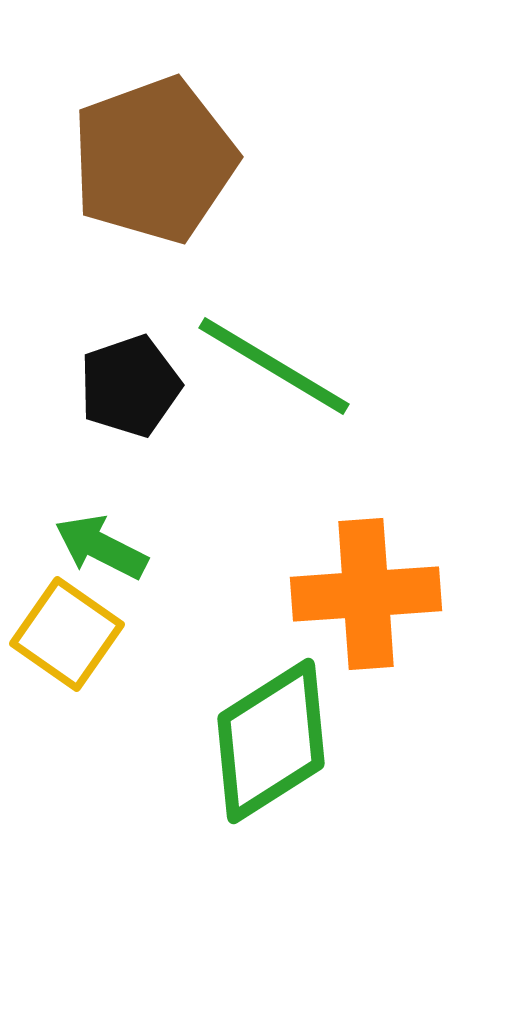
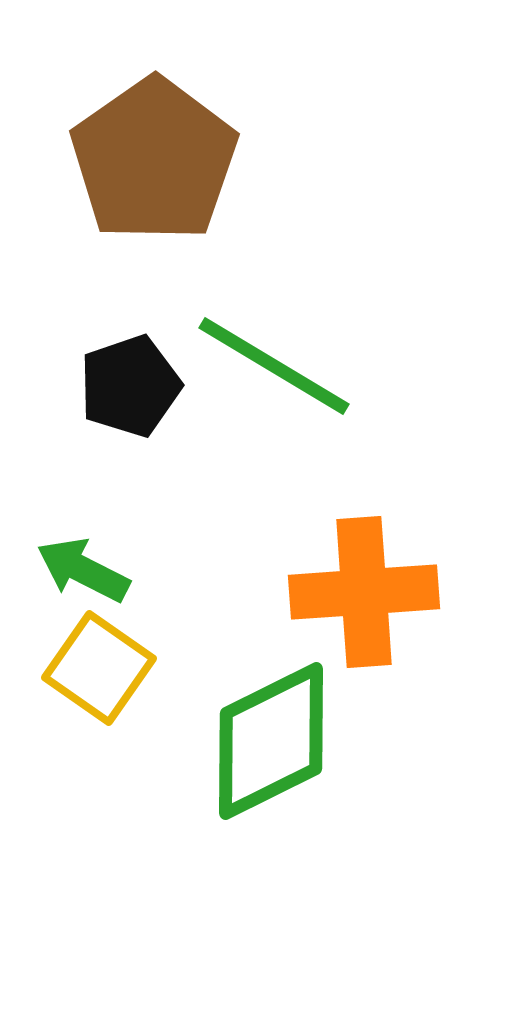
brown pentagon: rotated 15 degrees counterclockwise
green arrow: moved 18 px left, 23 px down
orange cross: moved 2 px left, 2 px up
yellow square: moved 32 px right, 34 px down
green diamond: rotated 6 degrees clockwise
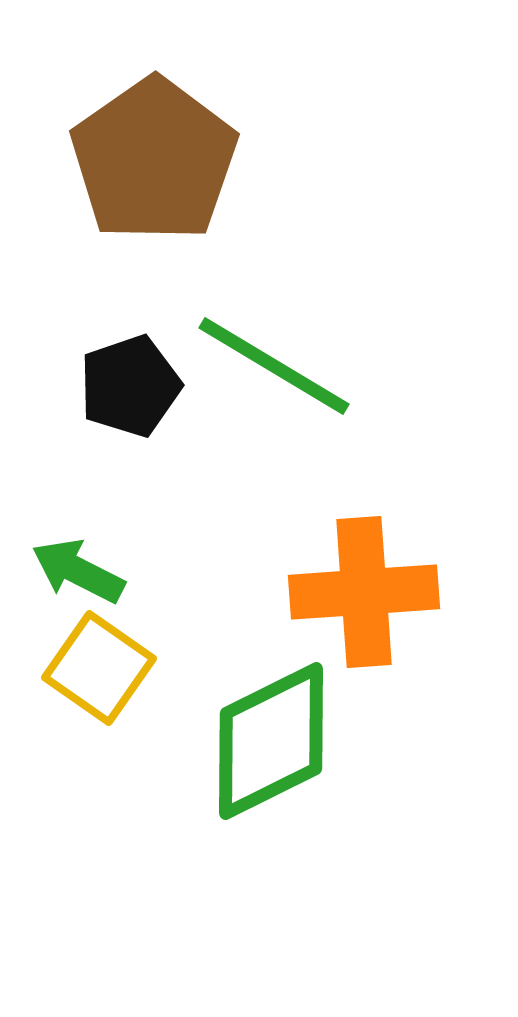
green arrow: moved 5 px left, 1 px down
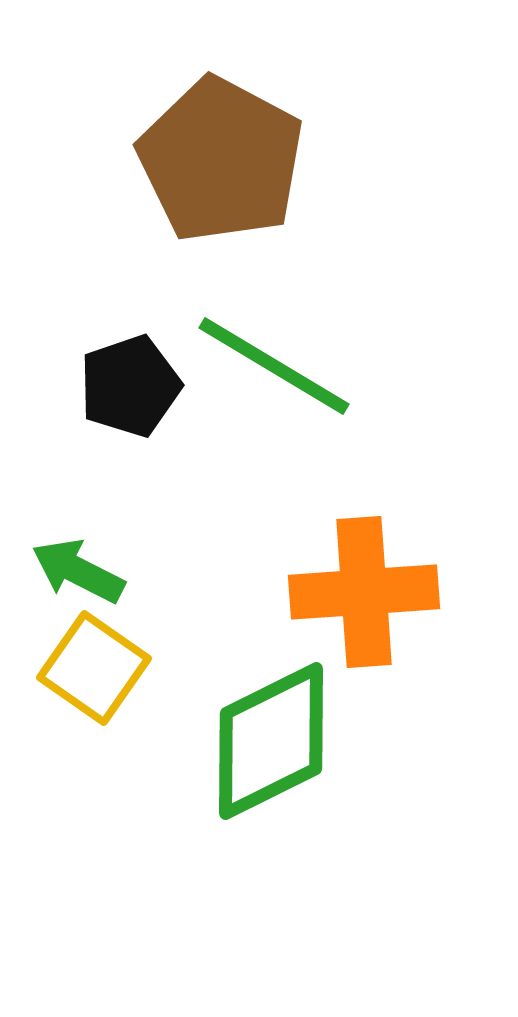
brown pentagon: moved 67 px right; rotated 9 degrees counterclockwise
yellow square: moved 5 px left
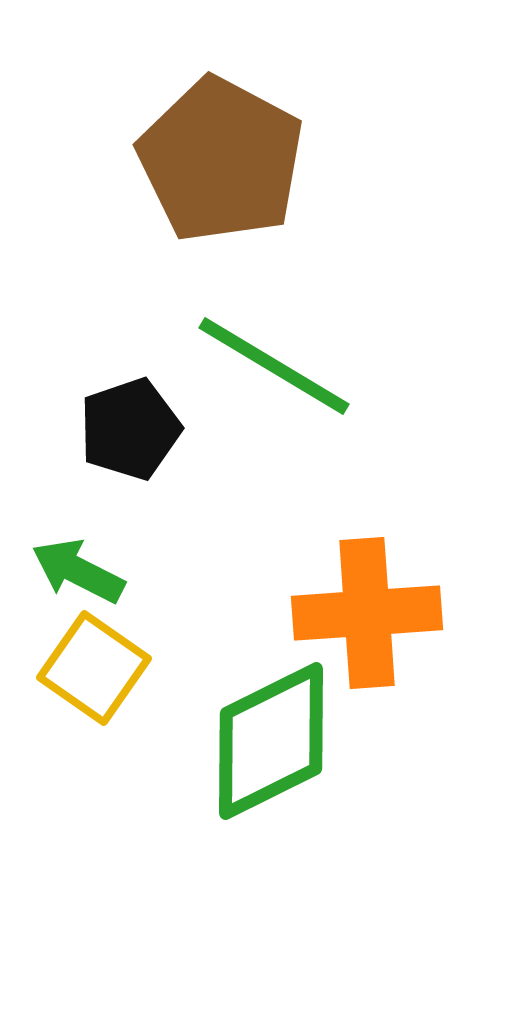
black pentagon: moved 43 px down
orange cross: moved 3 px right, 21 px down
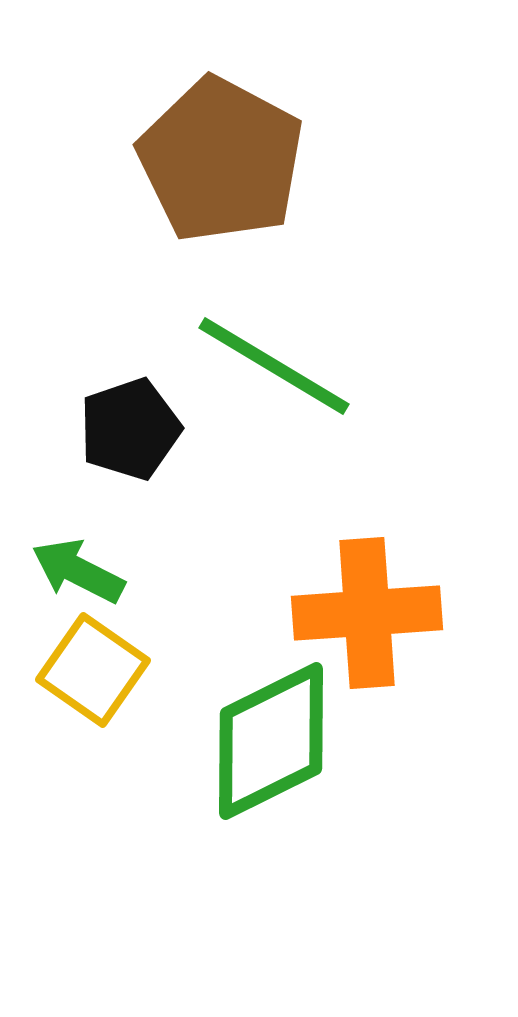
yellow square: moved 1 px left, 2 px down
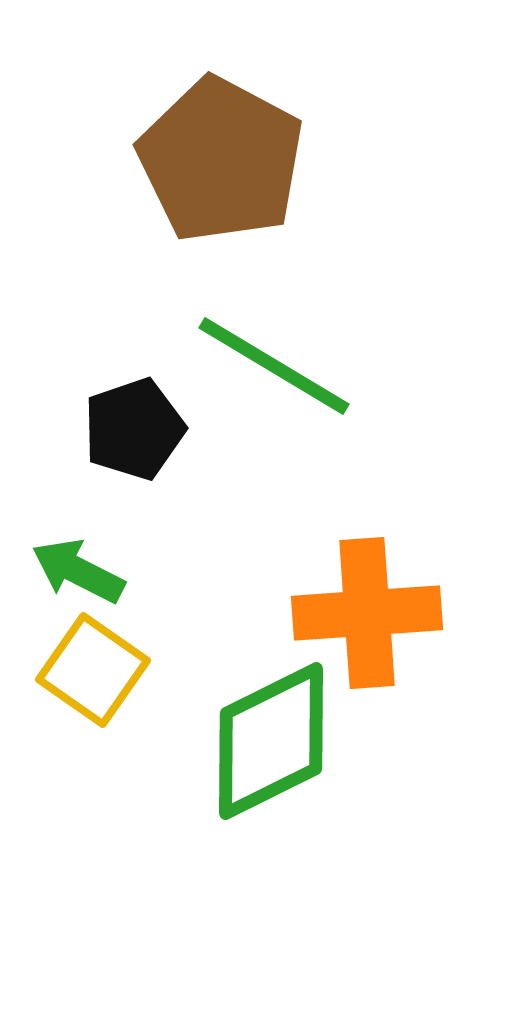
black pentagon: moved 4 px right
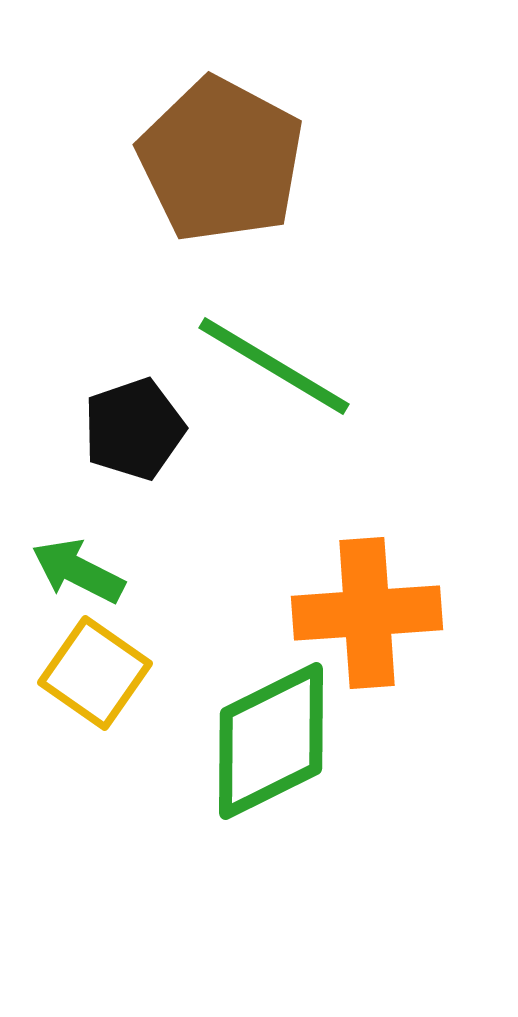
yellow square: moved 2 px right, 3 px down
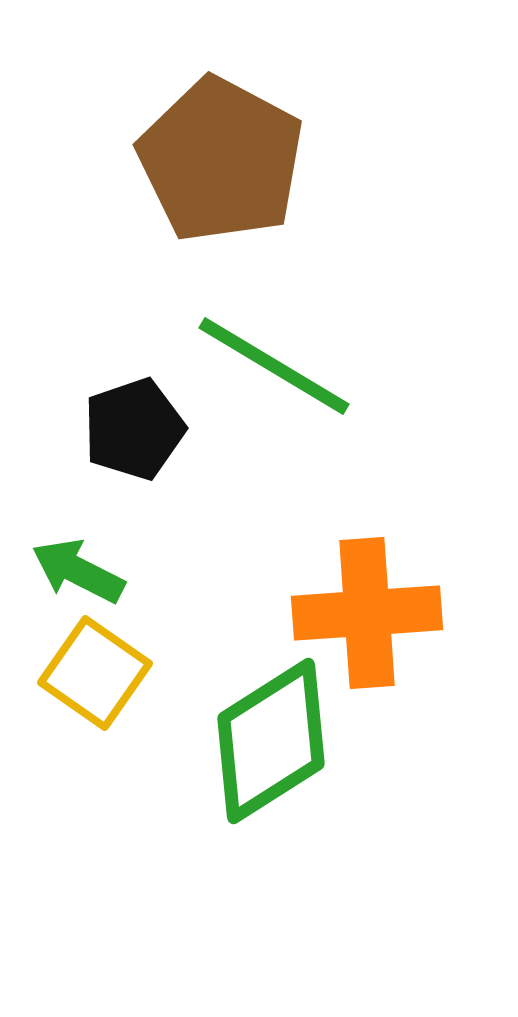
green diamond: rotated 6 degrees counterclockwise
